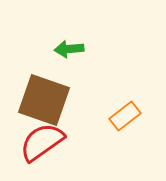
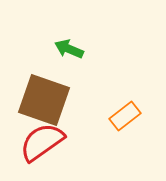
green arrow: rotated 28 degrees clockwise
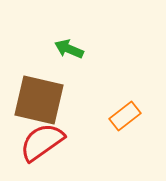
brown square: moved 5 px left; rotated 6 degrees counterclockwise
